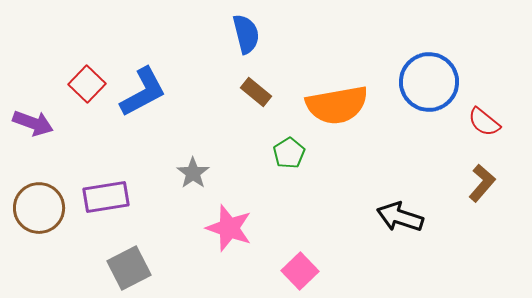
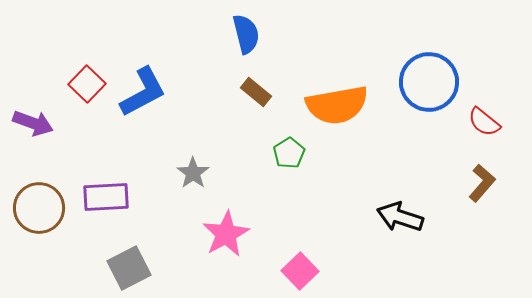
purple rectangle: rotated 6 degrees clockwise
pink star: moved 3 px left, 6 px down; rotated 24 degrees clockwise
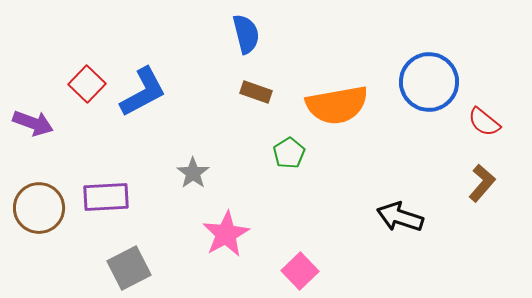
brown rectangle: rotated 20 degrees counterclockwise
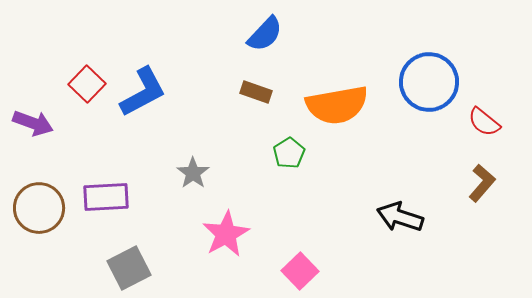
blue semicircle: moved 19 px right; rotated 57 degrees clockwise
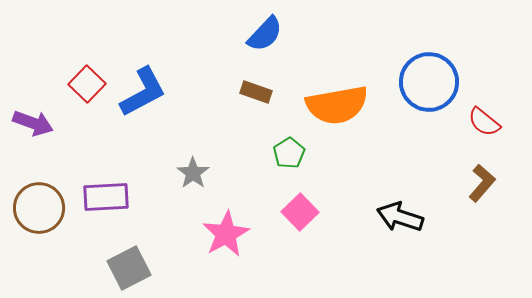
pink square: moved 59 px up
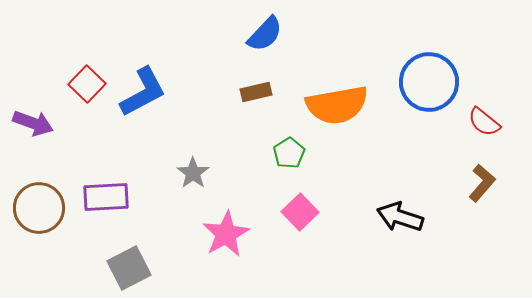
brown rectangle: rotated 32 degrees counterclockwise
